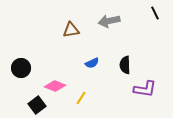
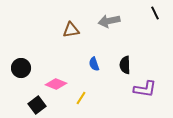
blue semicircle: moved 2 px right, 1 px down; rotated 96 degrees clockwise
pink diamond: moved 1 px right, 2 px up
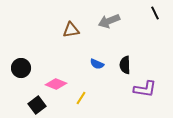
gray arrow: rotated 10 degrees counterclockwise
blue semicircle: moved 3 px right; rotated 48 degrees counterclockwise
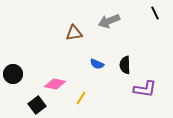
brown triangle: moved 3 px right, 3 px down
black circle: moved 8 px left, 6 px down
pink diamond: moved 1 px left; rotated 10 degrees counterclockwise
